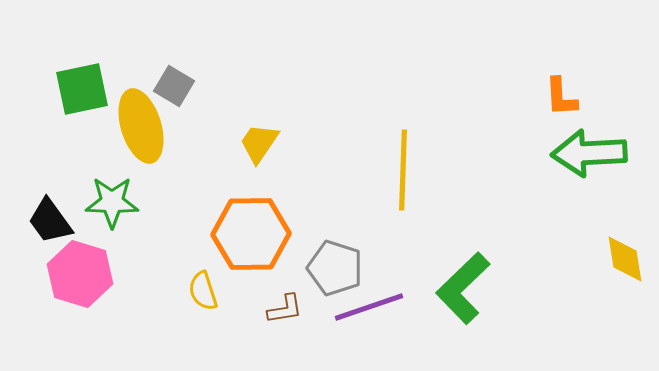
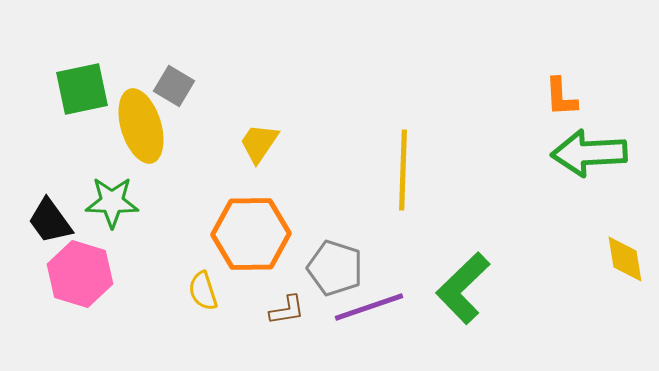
brown L-shape: moved 2 px right, 1 px down
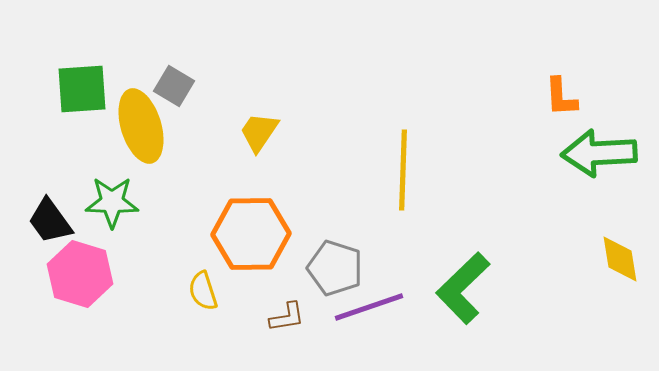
green square: rotated 8 degrees clockwise
yellow trapezoid: moved 11 px up
green arrow: moved 10 px right
yellow diamond: moved 5 px left
brown L-shape: moved 7 px down
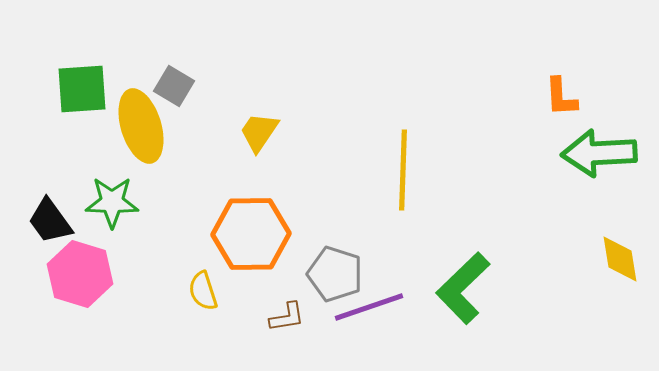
gray pentagon: moved 6 px down
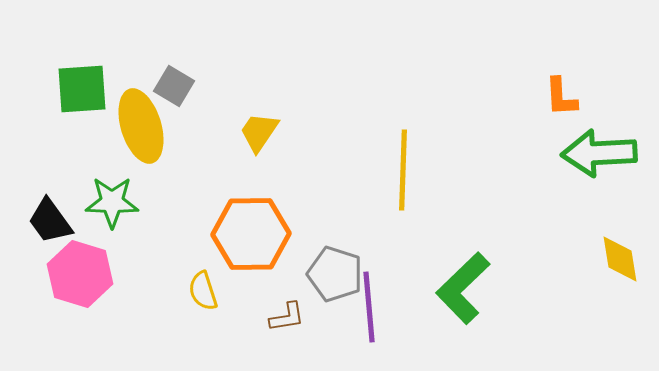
purple line: rotated 76 degrees counterclockwise
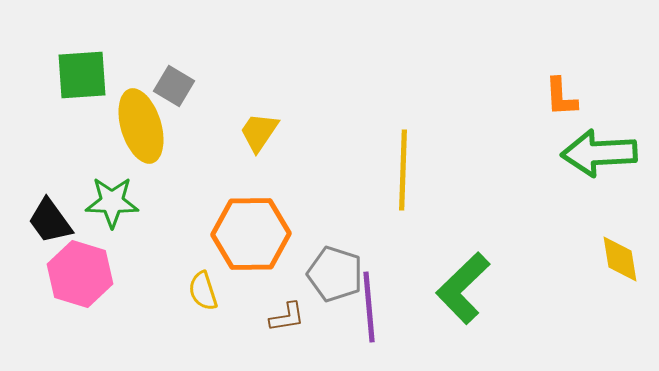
green square: moved 14 px up
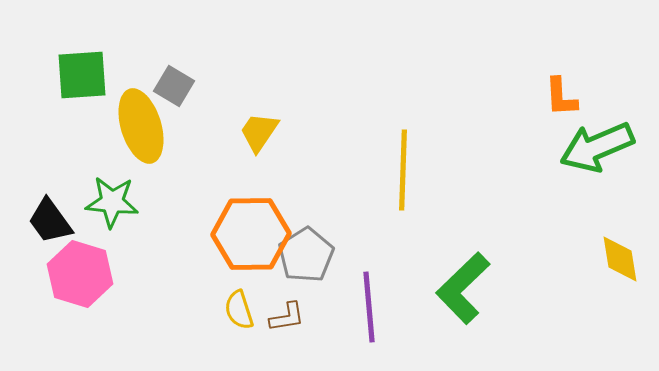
green arrow: moved 2 px left, 6 px up; rotated 20 degrees counterclockwise
green star: rotated 4 degrees clockwise
gray pentagon: moved 29 px left, 19 px up; rotated 22 degrees clockwise
yellow semicircle: moved 36 px right, 19 px down
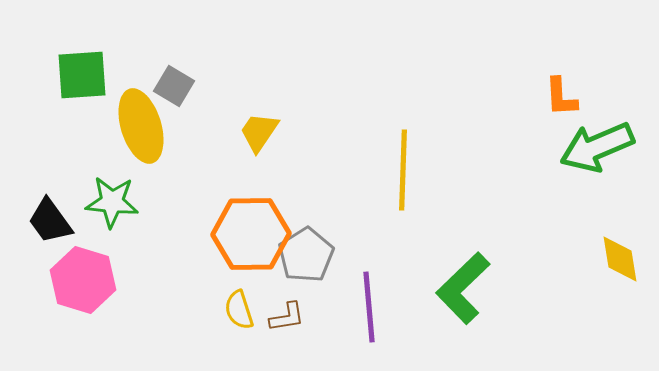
pink hexagon: moved 3 px right, 6 px down
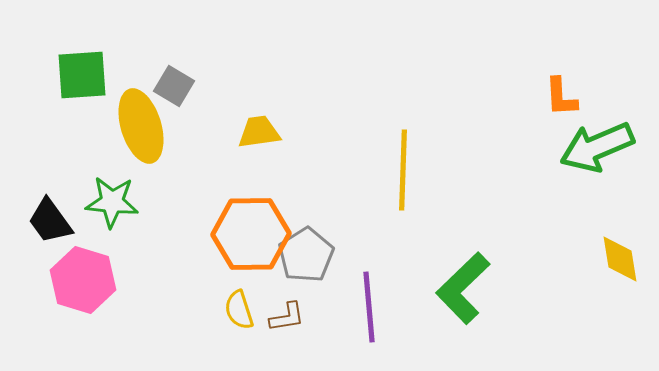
yellow trapezoid: rotated 48 degrees clockwise
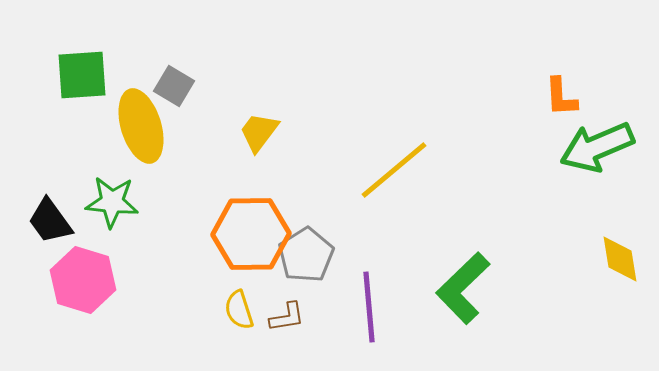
yellow trapezoid: rotated 45 degrees counterclockwise
yellow line: moved 9 px left; rotated 48 degrees clockwise
